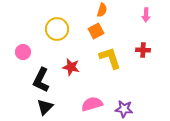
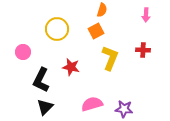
yellow L-shape: rotated 40 degrees clockwise
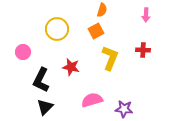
pink semicircle: moved 4 px up
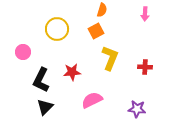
pink arrow: moved 1 px left, 1 px up
red cross: moved 2 px right, 17 px down
red star: moved 1 px right, 5 px down; rotated 18 degrees counterclockwise
pink semicircle: rotated 10 degrees counterclockwise
purple star: moved 13 px right
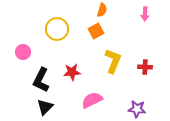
yellow L-shape: moved 3 px right, 3 px down
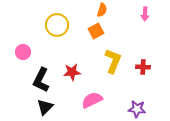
yellow circle: moved 4 px up
red cross: moved 2 px left
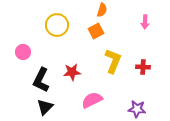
pink arrow: moved 8 px down
